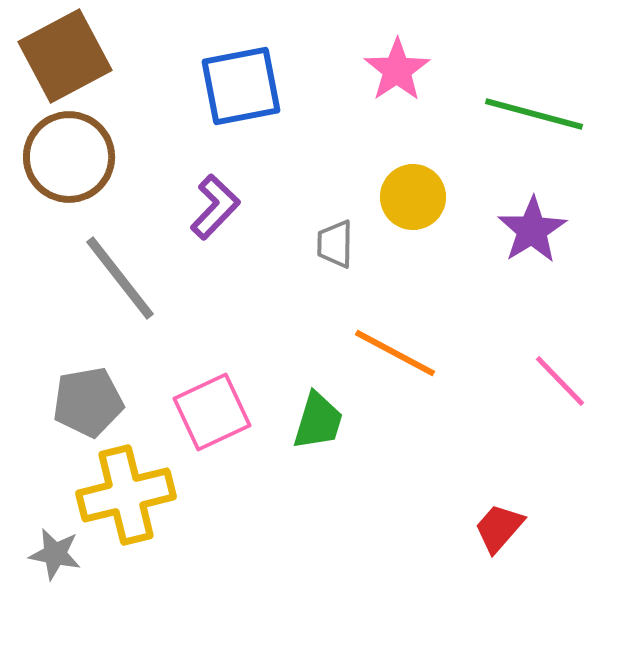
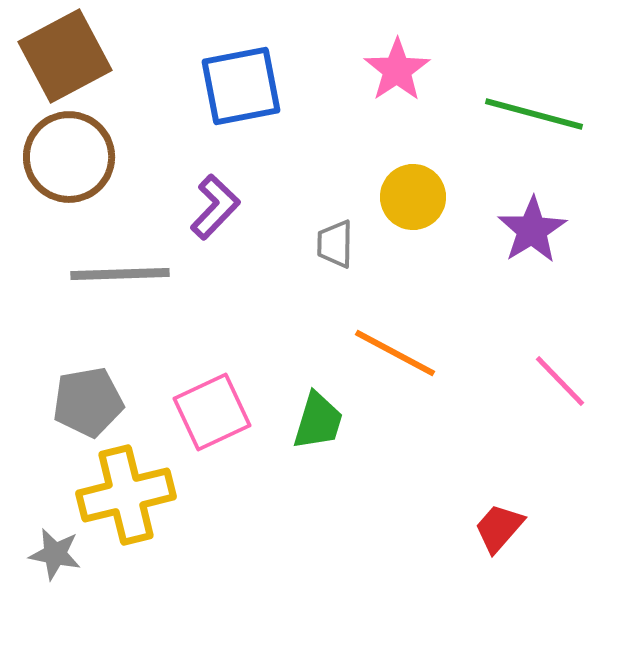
gray line: moved 4 px up; rotated 54 degrees counterclockwise
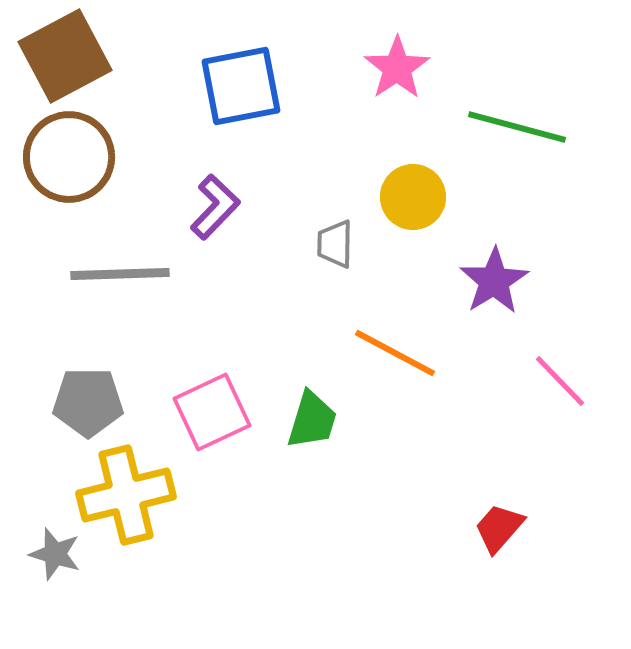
pink star: moved 2 px up
green line: moved 17 px left, 13 px down
purple star: moved 38 px left, 51 px down
gray pentagon: rotated 10 degrees clockwise
green trapezoid: moved 6 px left, 1 px up
gray star: rotated 6 degrees clockwise
